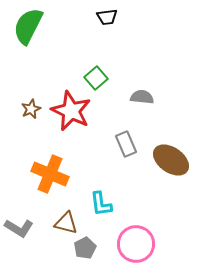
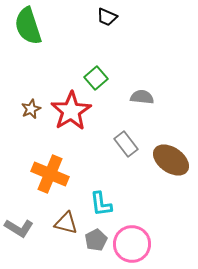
black trapezoid: rotated 30 degrees clockwise
green semicircle: rotated 45 degrees counterclockwise
red star: rotated 15 degrees clockwise
gray rectangle: rotated 15 degrees counterclockwise
pink circle: moved 4 px left
gray pentagon: moved 11 px right, 8 px up
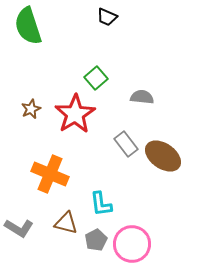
red star: moved 4 px right, 3 px down
brown ellipse: moved 8 px left, 4 px up
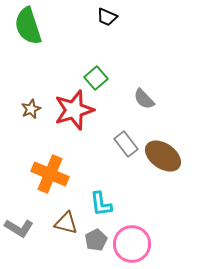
gray semicircle: moved 2 px right, 2 px down; rotated 140 degrees counterclockwise
red star: moved 1 px left, 4 px up; rotated 15 degrees clockwise
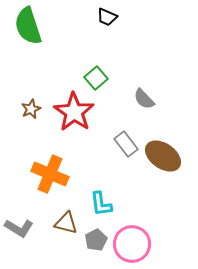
red star: moved 2 px down; rotated 21 degrees counterclockwise
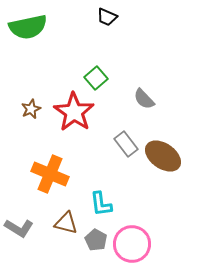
green semicircle: moved 1 px down; rotated 84 degrees counterclockwise
gray pentagon: rotated 15 degrees counterclockwise
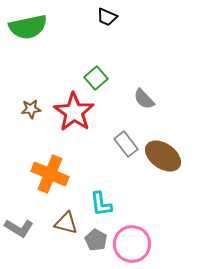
brown star: rotated 18 degrees clockwise
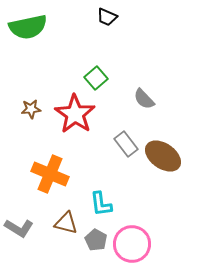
red star: moved 1 px right, 2 px down
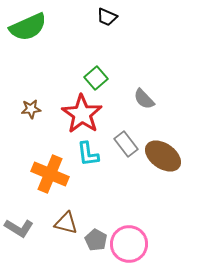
green semicircle: rotated 12 degrees counterclockwise
red star: moved 7 px right
cyan L-shape: moved 13 px left, 50 px up
pink circle: moved 3 px left
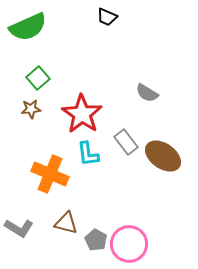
green square: moved 58 px left
gray semicircle: moved 3 px right, 6 px up; rotated 15 degrees counterclockwise
gray rectangle: moved 2 px up
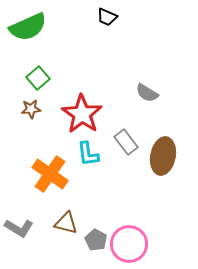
brown ellipse: rotated 66 degrees clockwise
orange cross: rotated 12 degrees clockwise
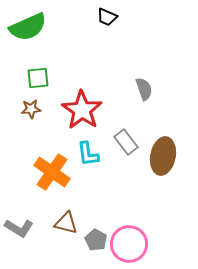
green square: rotated 35 degrees clockwise
gray semicircle: moved 3 px left, 4 px up; rotated 140 degrees counterclockwise
red star: moved 4 px up
orange cross: moved 2 px right, 2 px up
